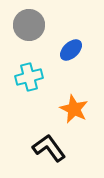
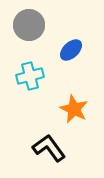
cyan cross: moved 1 px right, 1 px up
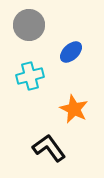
blue ellipse: moved 2 px down
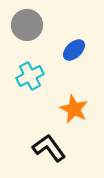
gray circle: moved 2 px left
blue ellipse: moved 3 px right, 2 px up
cyan cross: rotated 12 degrees counterclockwise
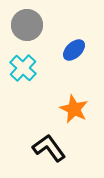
cyan cross: moved 7 px left, 8 px up; rotated 20 degrees counterclockwise
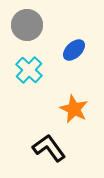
cyan cross: moved 6 px right, 2 px down
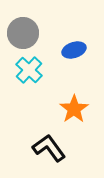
gray circle: moved 4 px left, 8 px down
blue ellipse: rotated 25 degrees clockwise
orange star: rotated 12 degrees clockwise
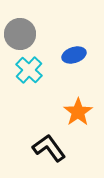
gray circle: moved 3 px left, 1 px down
blue ellipse: moved 5 px down
orange star: moved 4 px right, 3 px down
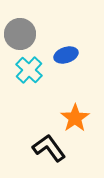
blue ellipse: moved 8 px left
orange star: moved 3 px left, 6 px down
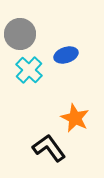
orange star: rotated 12 degrees counterclockwise
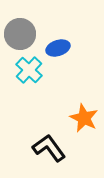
blue ellipse: moved 8 px left, 7 px up
orange star: moved 9 px right
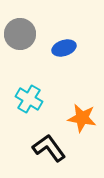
blue ellipse: moved 6 px right
cyan cross: moved 29 px down; rotated 12 degrees counterclockwise
orange star: moved 2 px left; rotated 16 degrees counterclockwise
